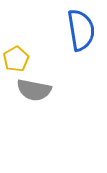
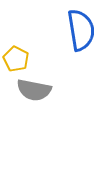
yellow pentagon: rotated 15 degrees counterclockwise
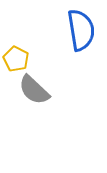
gray semicircle: rotated 32 degrees clockwise
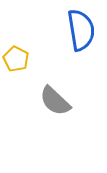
gray semicircle: moved 21 px right, 11 px down
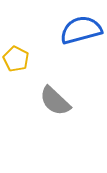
blue semicircle: rotated 96 degrees counterclockwise
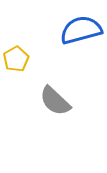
yellow pentagon: rotated 15 degrees clockwise
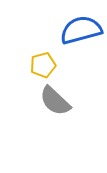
yellow pentagon: moved 27 px right, 6 px down; rotated 15 degrees clockwise
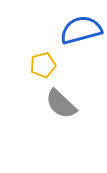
gray semicircle: moved 6 px right, 3 px down
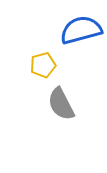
gray semicircle: rotated 20 degrees clockwise
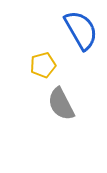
blue semicircle: rotated 75 degrees clockwise
